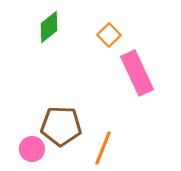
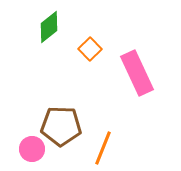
orange square: moved 19 px left, 14 px down
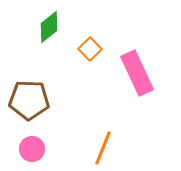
brown pentagon: moved 32 px left, 26 px up
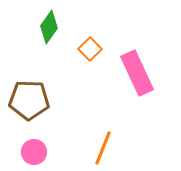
green diamond: rotated 16 degrees counterclockwise
pink circle: moved 2 px right, 3 px down
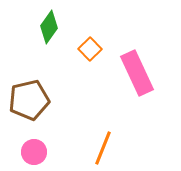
brown pentagon: rotated 15 degrees counterclockwise
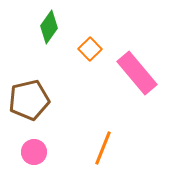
pink rectangle: rotated 15 degrees counterclockwise
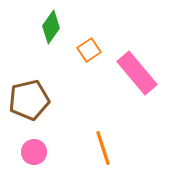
green diamond: moved 2 px right
orange square: moved 1 px left, 1 px down; rotated 10 degrees clockwise
orange line: rotated 40 degrees counterclockwise
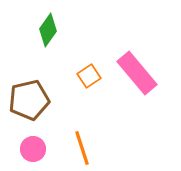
green diamond: moved 3 px left, 3 px down
orange square: moved 26 px down
orange line: moved 21 px left
pink circle: moved 1 px left, 3 px up
